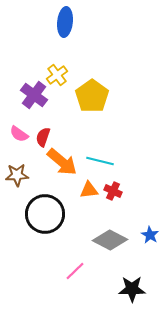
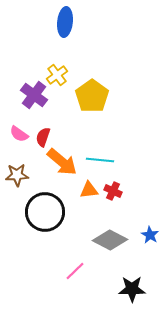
cyan line: moved 1 px up; rotated 8 degrees counterclockwise
black circle: moved 2 px up
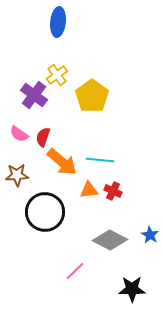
blue ellipse: moved 7 px left
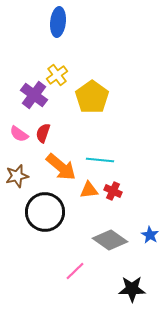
yellow pentagon: moved 1 px down
red semicircle: moved 4 px up
orange arrow: moved 1 px left, 5 px down
brown star: moved 1 px down; rotated 10 degrees counterclockwise
gray diamond: rotated 8 degrees clockwise
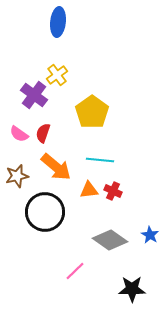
yellow pentagon: moved 15 px down
orange arrow: moved 5 px left
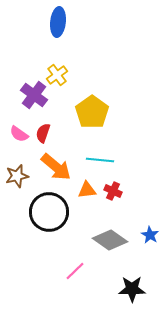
orange triangle: moved 2 px left
black circle: moved 4 px right
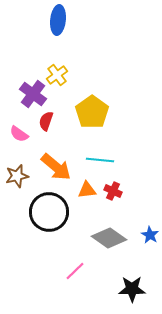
blue ellipse: moved 2 px up
purple cross: moved 1 px left, 1 px up
red semicircle: moved 3 px right, 12 px up
gray diamond: moved 1 px left, 2 px up
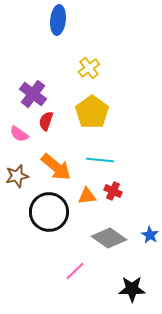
yellow cross: moved 32 px right, 7 px up
orange triangle: moved 6 px down
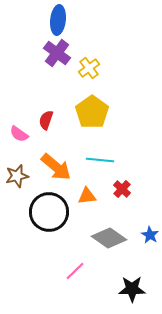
purple cross: moved 24 px right, 41 px up
red semicircle: moved 1 px up
red cross: moved 9 px right, 2 px up; rotated 18 degrees clockwise
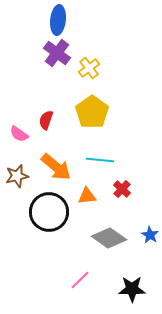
pink line: moved 5 px right, 9 px down
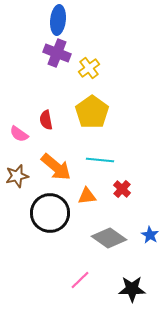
purple cross: rotated 16 degrees counterclockwise
red semicircle: rotated 30 degrees counterclockwise
black circle: moved 1 px right, 1 px down
